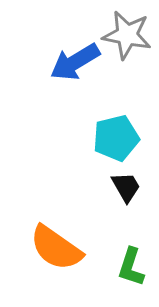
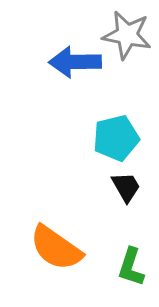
blue arrow: rotated 30 degrees clockwise
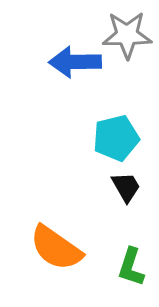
gray star: rotated 12 degrees counterclockwise
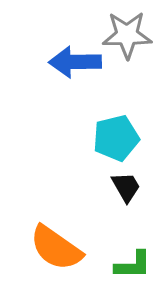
green L-shape: moved 2 px right, 2 px up; rotated 108 degrees counterclockwise
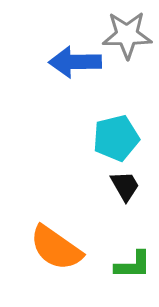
black trapezoid: moved 1 px left, 1 px up
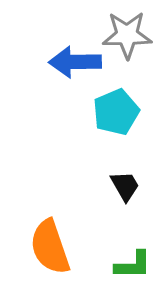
cyan pentagon: moved 26 px up; rotated 9 degrees counterclockwise
orange semicircle: moved 6 px left, 1 px up; rotated 36 degrees clockwise
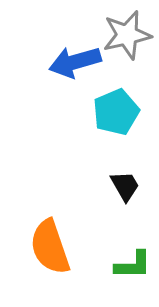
gray star: rotated 12 degrees counterclockwise
blue arrow: rotated 15 degrees counterclockwise
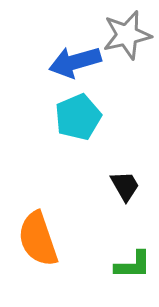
cyan pentagon: moved 38 px left, 5 px down
orange semicircle: moved 12 px left, 8 px up
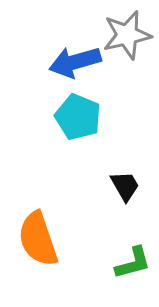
cyan pentagon: rotated 27 degrees counterclockwise
green L-shape: moved 2 px up; rotated 15 degrees counterclockwise
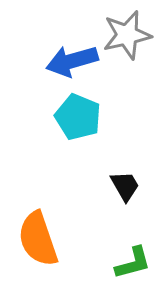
blue arrow: moved 3 px left, 1 px up
